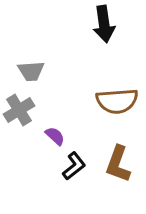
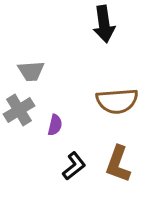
purple semicircle: moved 11 px up; rotated 60 degrees clockwise
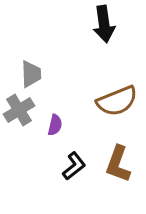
gray trapezoid: moved 3 px down; rotated 88 degrees counterclockwise
brown semicircle: rotated 18 degrees counterclockwise
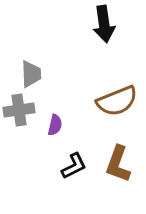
gray cross: rotated 24 degrees clockwise
black L-shape: rotated 12 degrees clockwise
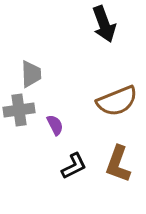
black arrow: rotated 12 degrees counterclockwise
purple semicircle: rotated 40 degrees counterclockwise
